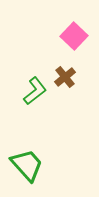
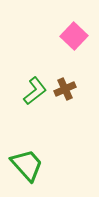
brown cross: moved 12 px down; rotated 15 degrees clockwise
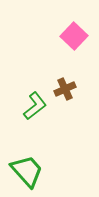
green L-shape: moved 15 px down
green trapezoid: moved 6 px down
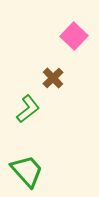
brown cross: moved 12 px left, 11 px up; rotated 20 degrees counterclockwise
green L-shape: moved 7 px left, 3 px down
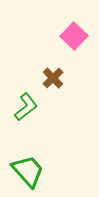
green L-shape: moved 2 px left, 2 px up
green trapezoid: moved 1 px right
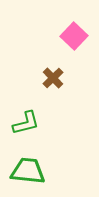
green L-shape: moved 16 px down; rotated 24 degrees clockwise
green trapezoid: rotated 42 degrees counterclockwise
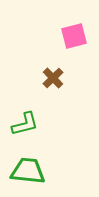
pink square: rotated 32 degrees clockwise
green L-shape: moved 1 px left, 1 px down
